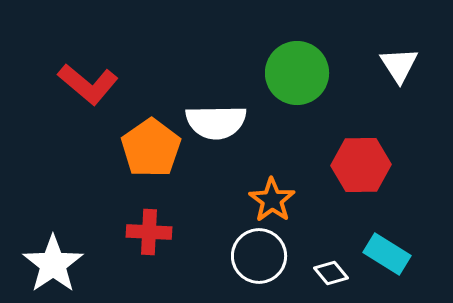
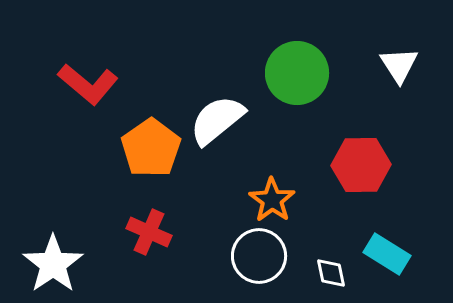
white semicircle: moved 1 px right, 2 px up; rotated 142 degrees clockwise
red cross: rotated 21 degrees clockwise
white diamond: rotated 28 degrees clockwise
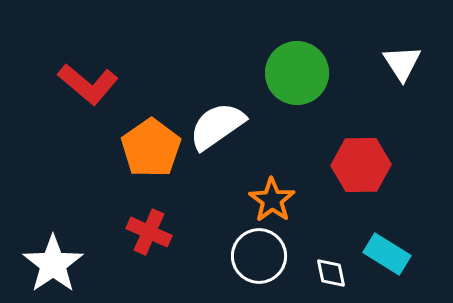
white triangle: moved 3 px right, 2 px up
white semicircle: moved 6 px down; rotated 4 degrees clockwise
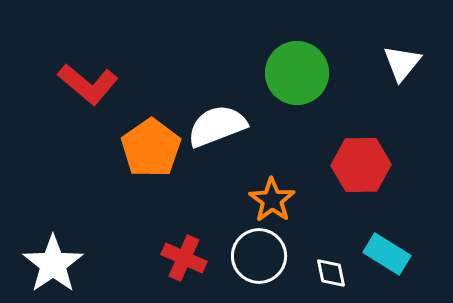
white triangle: rotated 12 degrees clockwise
white semicircle: rotated 14 degrees clockwise
red cross: moved 35 px right, 26 px down
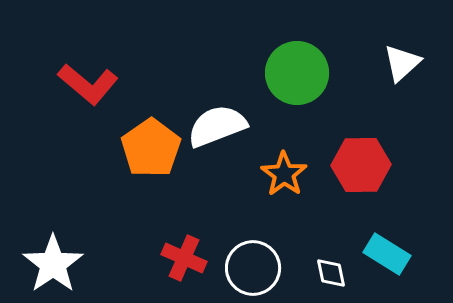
white triangle: rotated 9 degrees clockwise
orange star: moved 12 px right, 26 px up
white circle: moved 6 px left, 12 px down
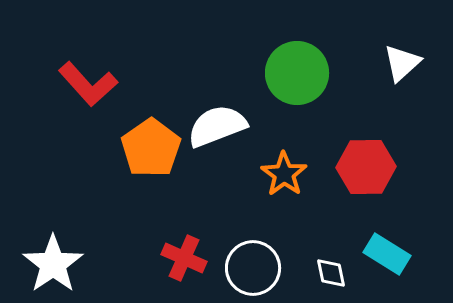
red L-shape: rotated 8 degrees clockwise
red hexagon: moved 5 px right, 2 px down
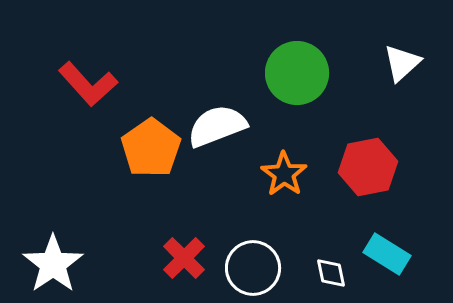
red hexagon: moved 2 px right; rotated 10 degrees counterclockwise
red cross: rotated 21 degrees clockwise
